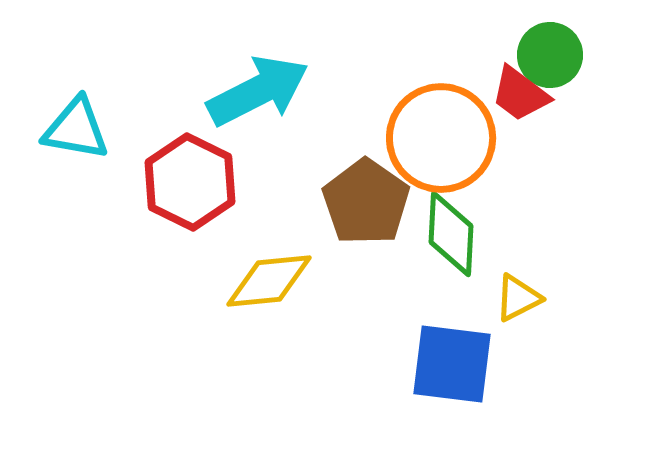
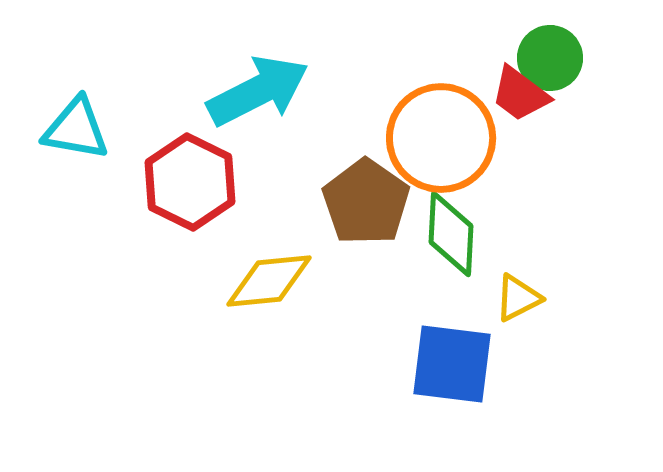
green circle: moved 3 px down
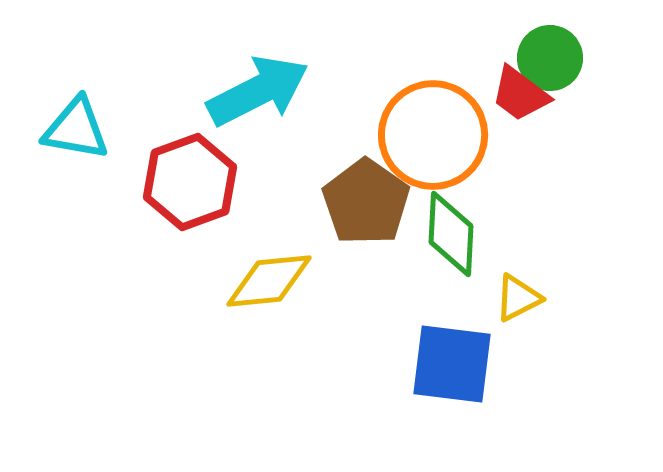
orange circle: moved 8 px left, 3 px up
red hexagon: rotated 14 degrees clockwise
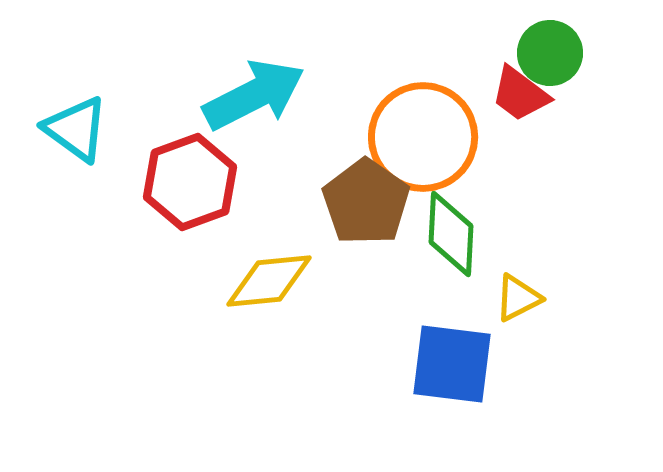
green circle: moved 5 px up
cyan arrow: moved 4 px left, 4 px down
cyan triangle: rotated 26 degrees clockwise
orange circle: moved 10 px left, 2 px down
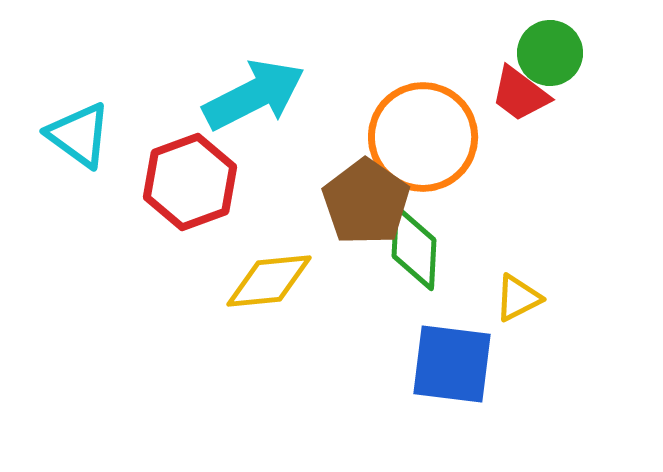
cyan triangle: moved 3 px right, 6 px down
green diamond: moved 37 px left, 14 px down
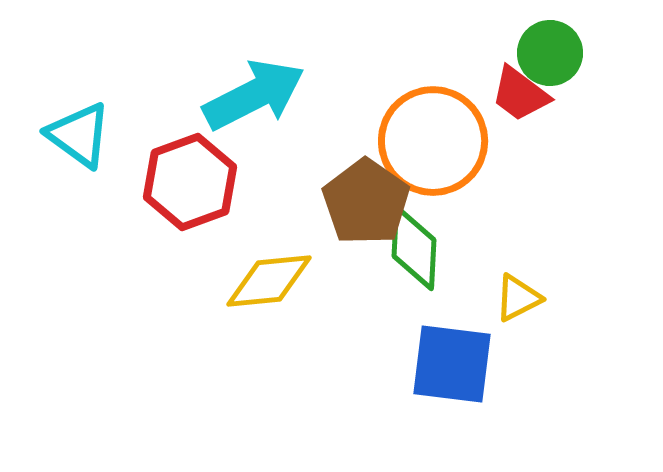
orange circle: moved 10 px right, 4 px down
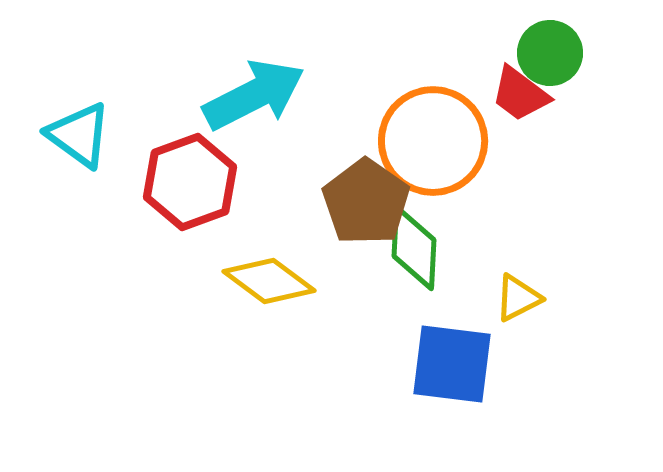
yellow diamond: rotated 42 degrees clockwise
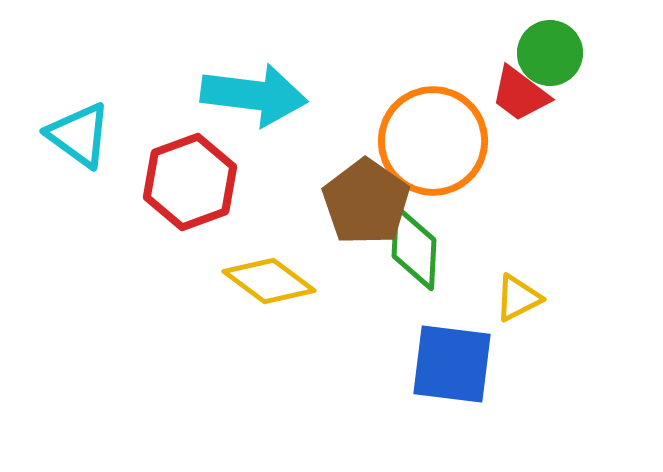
cyan arrow: rotated 34 degrees clockwise
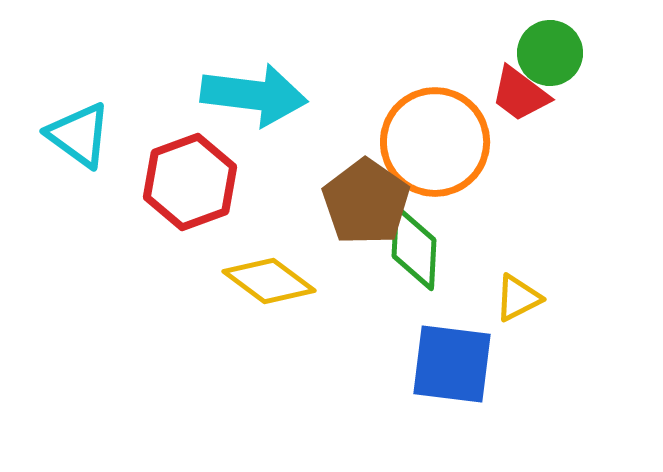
orange circle: moved 2 px right, 1 px down
